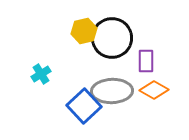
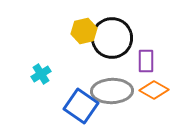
blue square: moved 3 px left; rotated 12 degrees counterclockwise
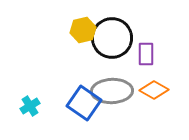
yellow hexagon: moved 1 px left, 1 px up
purple rectangle: moved 7 px up
cyan cross: moved 11 px left, 32 px down
blue square: moved 3 px right, 3 px up
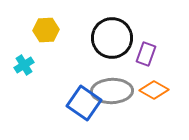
yellow hexagon: moved 37 px left; rotated 10 degrees clockwise
purple rectangle: rotated 20 degrees clockwise
cyan cross: moved 6 px left, 41 px up
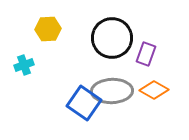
yellow hexagon: moved 2 px right, 1 px up
cyan cross: rotated 12 degrees clockwise
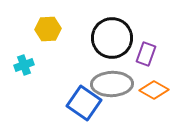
gray ellipse: moved 7 px up
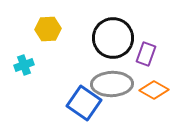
black circle: moved 1 px right
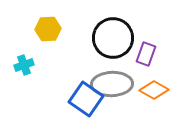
blue square: moved 2 px right, 4 px up
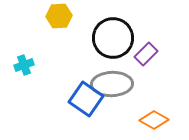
yellow hexagon: moved 11 px right, 13 px up
purple rectangle: rotated 25 degrees clockwise
orange diamond: moved 30 px down
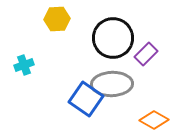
yellow hexagon: moved 2 px left, 3 px down
